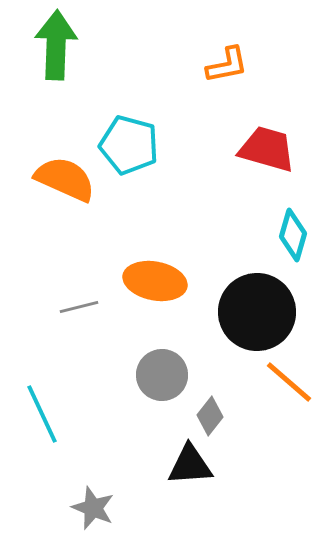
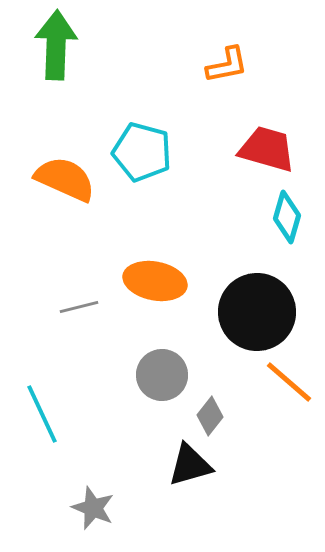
cyan pentagon: moved 13 px right, 7 px down
cyan diamond: moved 6 px left, 18 px up
black triangle: rotated 12 degrees counterclockwise
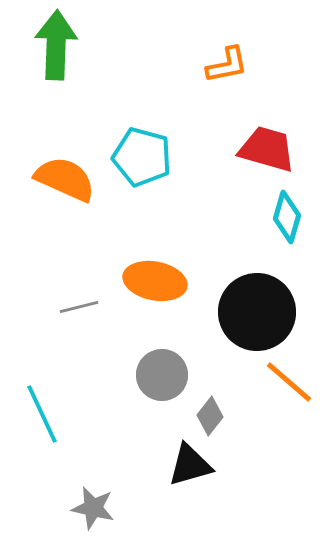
cyan pentagon: moved 5 px down
gray star: rotated 9 degrees counterclockwise
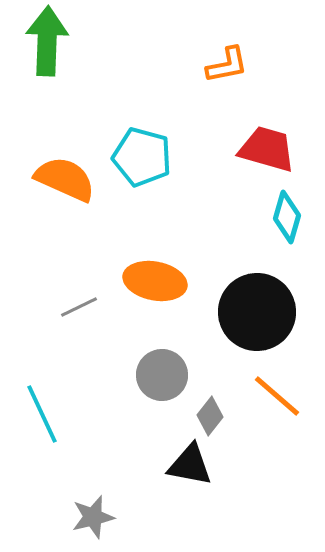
green arrow: moved 9 px left, 4 px up
gray line: rotated 12 degrees counterclockwise
orange line: moved 12 px left, 14 px down
black triangle: rotated 27 degrees clockwise
gray star: moved 9 px down; rotated 27 degrees counterclockwise
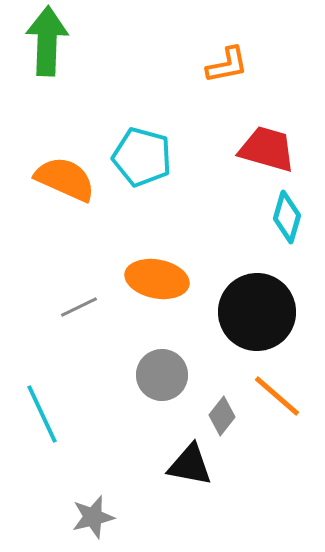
orange ellipse: moved 2 px right, 2 px up
gray diamond: moved 12 px right
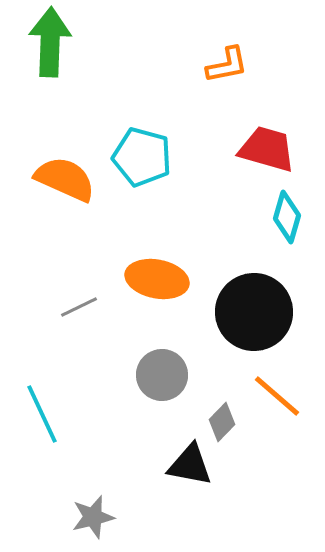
green arrow: moved 3 px right, 1 px down
black circle: moved 3 px left
gray diamond: moved 6 px down; rotated 6 degrees clockwise
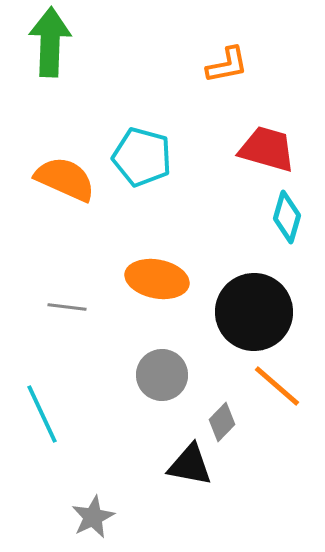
gray line: moved 12 px left; rotated 33 degrees clockwise
orange line: moved 10 px up
gray star: rotated 12 degrees counterclockwise
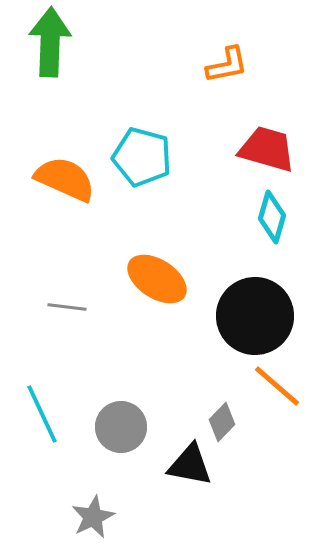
cyan diamond: moved 15 px left
orange ellipse: rotated 22 degrees clockwise
black circle: moved 1 px right, 4 px down
gray circle: moved 41 px left, 52 px down
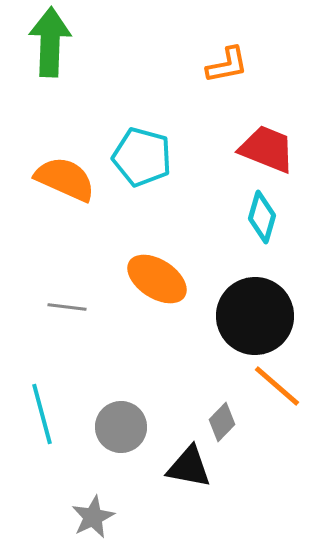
red trapezoid: rotated 6 degrees clockwise
cyan diamond: moved 10 px left
cyan line: rotated 10 degrees clockwise
black triangle: moved 1 px left, 2 px down
